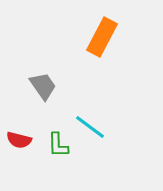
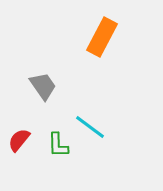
red semicircle: rotated 115 degrees clockwise
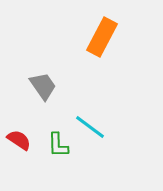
red semicircle: rotated 85 degrees clockwise
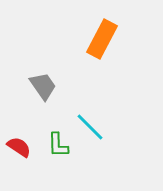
orange rectangle: moved 2 px down
cyan line: rotated 8 degrees clockwise
red semicircle: moved 7 px down
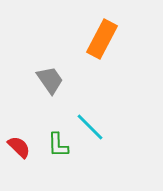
gray trapezoid: moved 7 px right, 6 px up
red semicircle: rotated 10 degrees clockwise
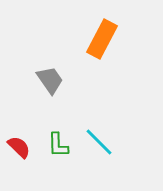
cyan line: moved 9 px right, 15 px down
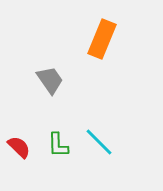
orange rectangle: rotated 6 degrees counterclockwise
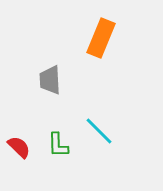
orange rectangle: moved 1 px left, 1 px up
gray trapezoid: rotated 148 degrees counterclockwise
cyan line: moved 11 px up
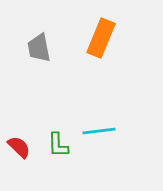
gray trapezoid: moved 11 px left, 32 px up; rotated 8 degrees counterclockwise
cyan line: rotated 52 degrees counterclockwise
